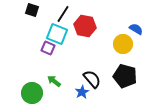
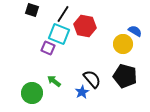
blue semicircle: moved 1 px left, 2 px down
cyan square: moved 2 px right
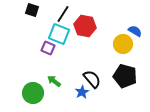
green circle: moved 1 px right
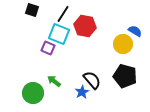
black semicircle: moved 1 px down
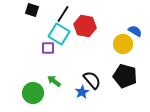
cyan square: rotated 10 degrees clockwise
purple square: rotated 24 degrees counterclockwise
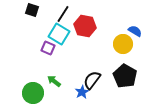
purple square: rotated 24 degrees clockwise
black pentagon: rotated 15 degrees clockwise
black semicircle: rotated 102 degrees counterclockwise
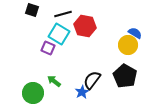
black line: rotated 42 degrees clockwise
blue semicircle: moved 2 px down
yellow circle: moved 5 px right, 1 px down
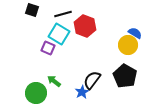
red hexagon: rotated 10 degrees clockwise
green circle: moved 3 px right
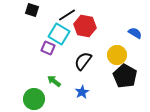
black line: moved 4 px right, 1 px down; rotated 18 degrees counterclockwise
red hexagon: rotated 10 degrees counterclockwise
yellow circle: moved 11 px left, 10 px down
black semicircle: moved 9 px left, 19 px up
green circle: moved 2 px left, 6 px down
